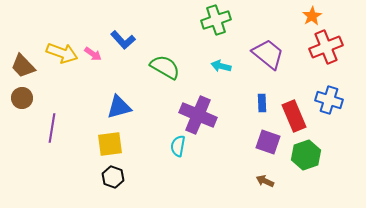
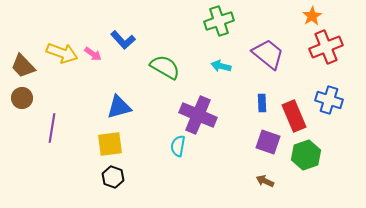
green cross: moved 3 px right, 1 px down
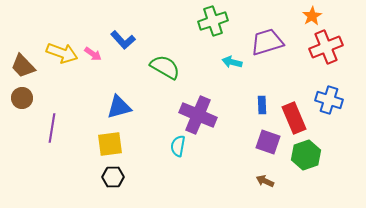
green cross: moved 6 px left
purple trapezoid: moved 1 px left, 12 px up; rotated 56 degrees counterclockwise
cyan arrow: moved 11 px right, 4 px up
blue rectangle: moved 2 px down
red rectangle: moved 2 px down
black hexagon: rotated 20 degrees counterclockwise
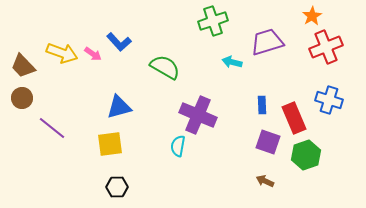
blue L-shape: moved 4 px left, 2 px down
purple line: rotated 60 degrees counterclockwise
black hexagon: moved 4 px right, 10 px down
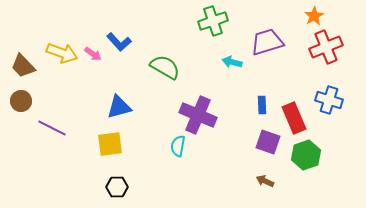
orange star: moved 2 px right
brown circle: moved 1 px left, 3 px down
purple line: rotated 12 degrees counterclockwise
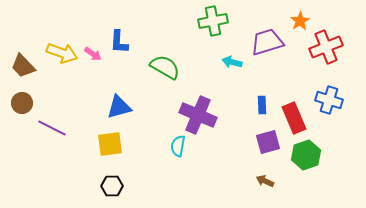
orange star: moved 14 px left, 5 px down
green cross: rotated 8 degrees clockwise
blue L-shape: rotated 45 degrees clockwise
brown circle: moved 1 px right, 2 px down
purple square: rotated 35 degrees counterclockwise
black hexagon: moved 5 px left, 1 px up
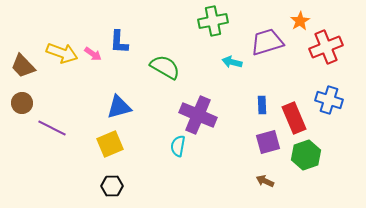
yellow square: rotated 16 degrees counterclockwise
